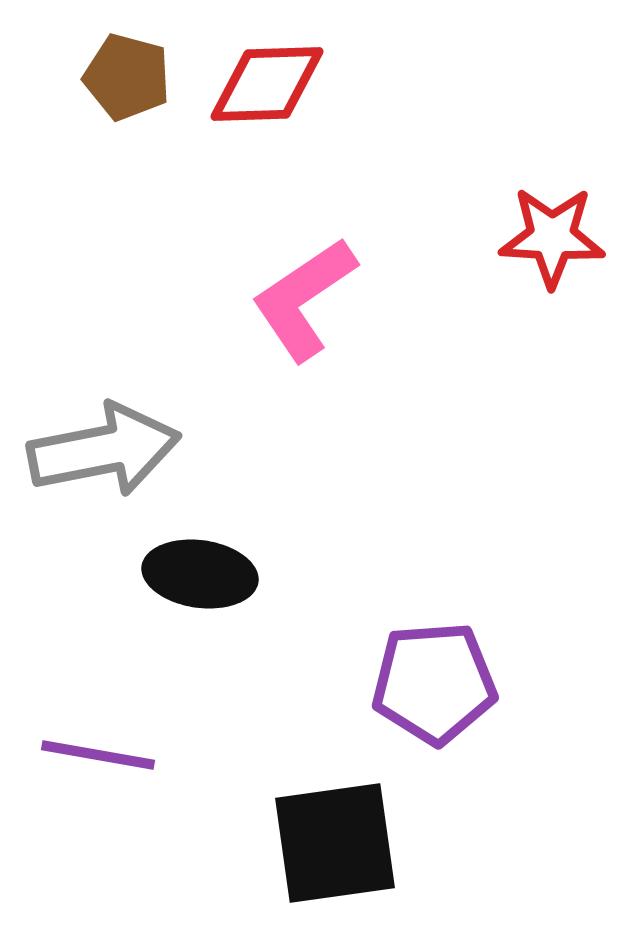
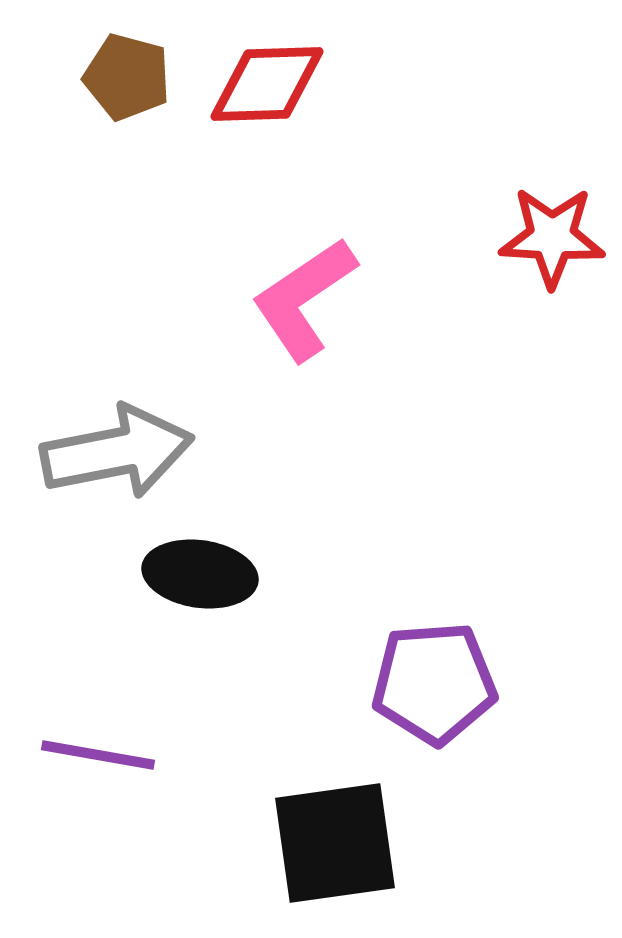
gray arrow: moved 13 px right, 2 px down
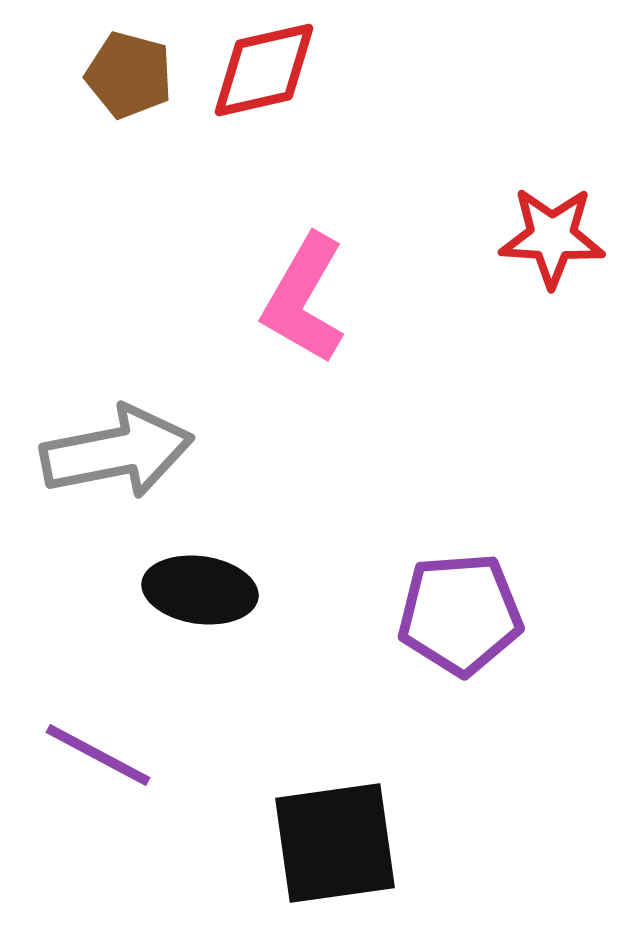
brown pentagon: moved 2 px right, 2 px up
red diamond: moved 3 px left, 14 px up; rotated 11 degrees counterclockwise
pink L-shape: rotated 26 degrees counterclockwise
black ellipse: moved 16 px down
purple pentagon: moved 26 px right, 69 px up
purple line: rotated 18 degrees clockwise
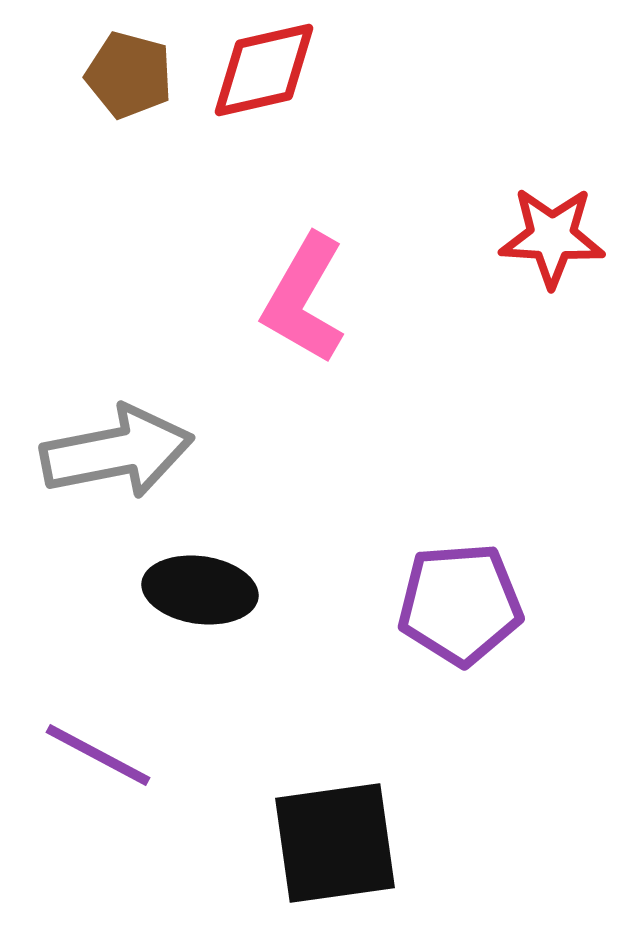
purple pentagon: moved 10 px up
